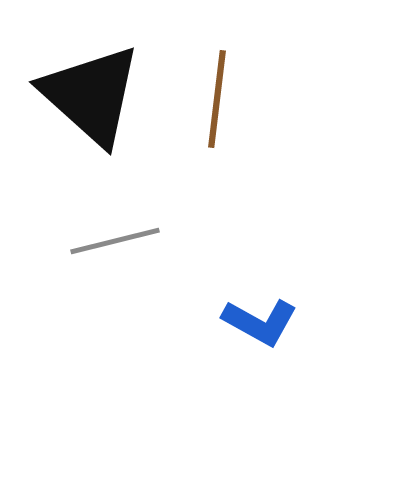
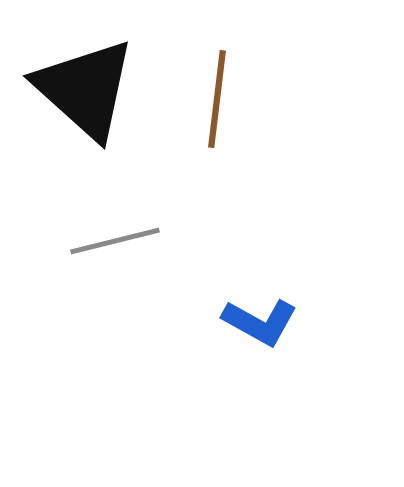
black triangle: moved 6 px left, 6 px up
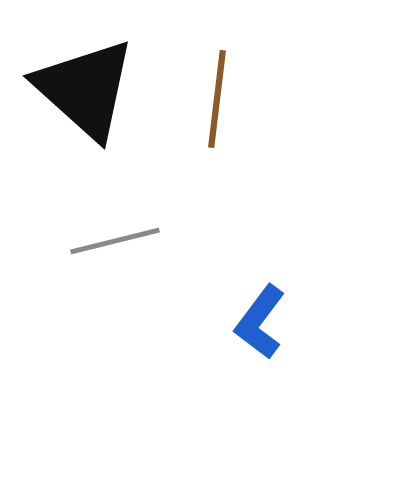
blue L-shape: rotated 98 degrees clockwise
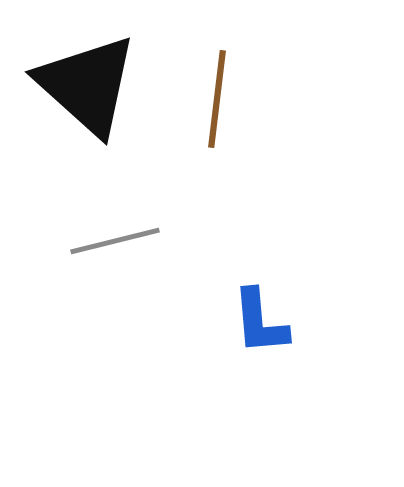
black triangle: moved 2 px right, 4 px up
blue L-shape: rotated 42 degrees counterclockwise
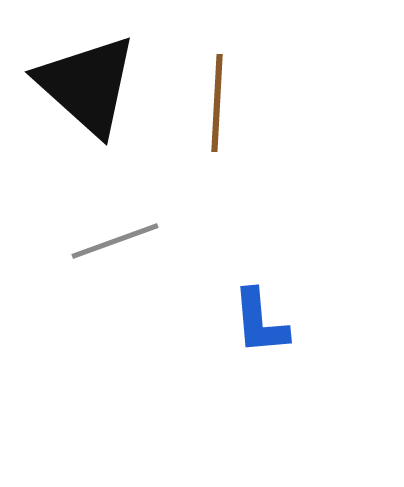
brown line: moved 4 px down; rotated 4 degrees counterclockwise
gray line: rotated 6 degrees counterclockwise
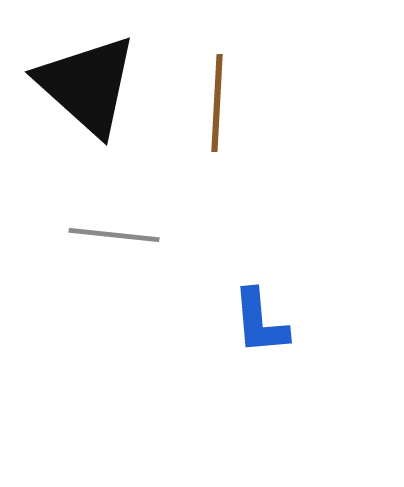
gray line: moved 1 px left, 6 px up; rotated 26 degrees clockwise
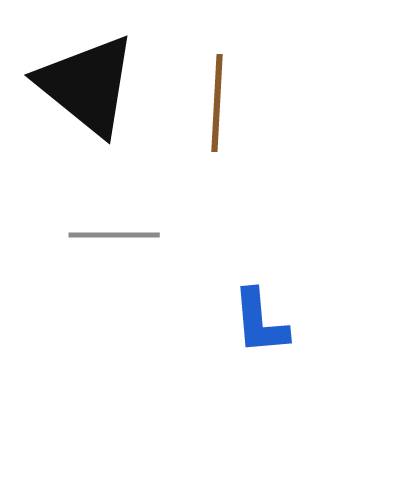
black triangle: rotated 3 degrees counterclockwise
gray line: rotated 6 degrees counterclockwise
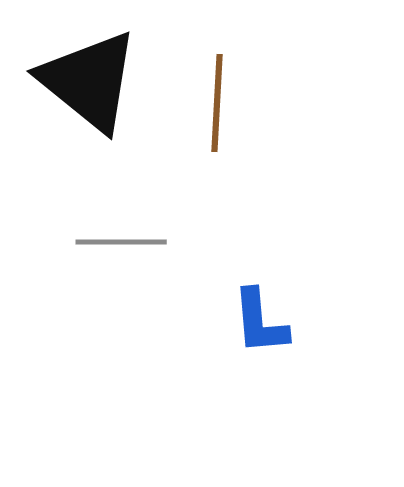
black triangle: moved 2 px right, 4 px up
gray line: moved 7 px right, 7 px down
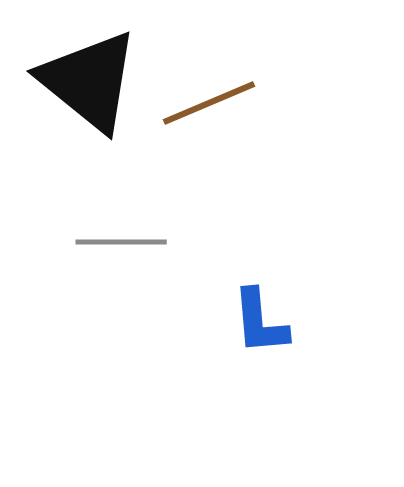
brown line: moved 8 px left; rotated 64 degrees clockwise
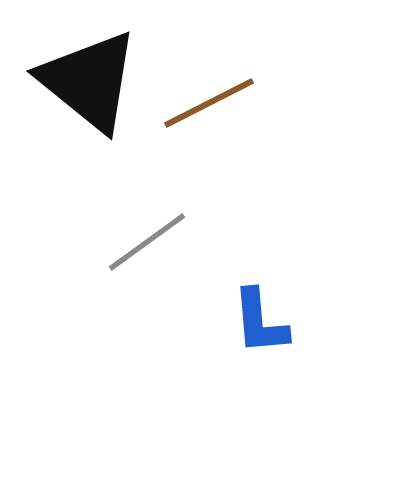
brown line: rotated 4 degrees counterclockwise
gray line: moved 26 px right; rotated 36 degrees counterclockwise
